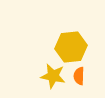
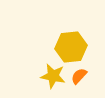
orange semicircle: rotated 42 degrees clockwise
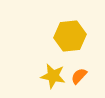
yellow hexagon: moved 1 px left, 11 px up
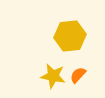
orange semicircle: moved 1 px left, 1 px up
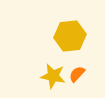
orange semicircle: moved 1 px left, 1 px up
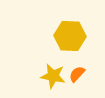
yellow hexagon: rotated 8 degrees clockwise
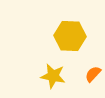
orange semicircle: moved 16 px right
